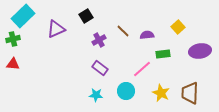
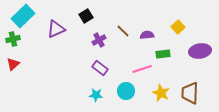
red triangle: rotated 48 degrees counterclockwise
pink line: rotated 24 degrees clockwise
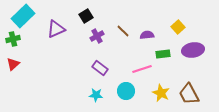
purple cross: moved 2 px left, 4 px up
purple ellipse: moved 7 px left, 1 px up
brown trapezoid: moved 1 px left, 1 px down; rotated 30 degrees counterclockwise
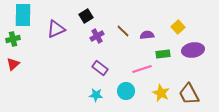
cyan rectangle: moved 1 px up; rotated 45 degrees counterclockwise
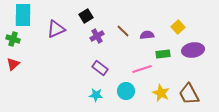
green cross: rotated 32 degrees clockwise
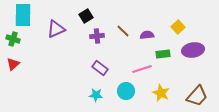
purple cross: rotated 24 degrees clockwise
brown trapezoid: moved 8 px right, 2 px down; rotated 110 degrees counterclockwise
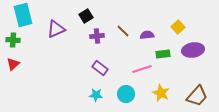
cyan rectangle: rotated 15 degrees counterclockwise
green cross: moved 1 px down; rotated 16 degrees counterclockwise
cyan circle: moved 3 px down
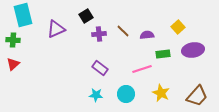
purple cross: moved 2 px right, 2 px up
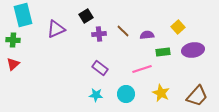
green rectangle: moved 2 px up
